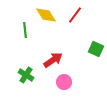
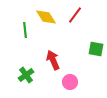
yellow diamond: moved 2 px down
green square: rotated 14 degrees counterclockwise
red arrow: rotated 78 degrees counterclockwise
green cross: rotated 21 degrees clockwise
pink circle: moved 6 px right
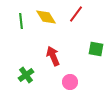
red line: moved 1 px right, 1 px up
green line: moved 4 px left, 9 px up
red arrow: moved 4 px up
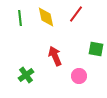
yellow diamond: rotated 20 degrees clockwise
green line: moved 1 px left, 3 px up
red arrow: moved 2 px right
pink circle: moved 9 px right, 6 px up
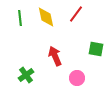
pink circle: moved 2 px left, 2 px down
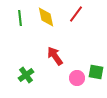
green square: moved 23 px down
red arrow: rotated 12 degrees counterclockwise
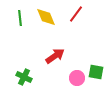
yellow diamond: rotated 10 degrees counterclockwise
red arrow: rotated 90 degrees clockwise
green cross: moved 2 px left, 2 px down; rotated 28 degrees counterclockwise
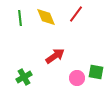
green cross: rotated 35 degrees clockwise
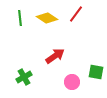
yellow diamond: moved 1 px right, 1 px down; rotated 35 degrees counterclockwise
pink circle: moved 5 px left, 4 px down
